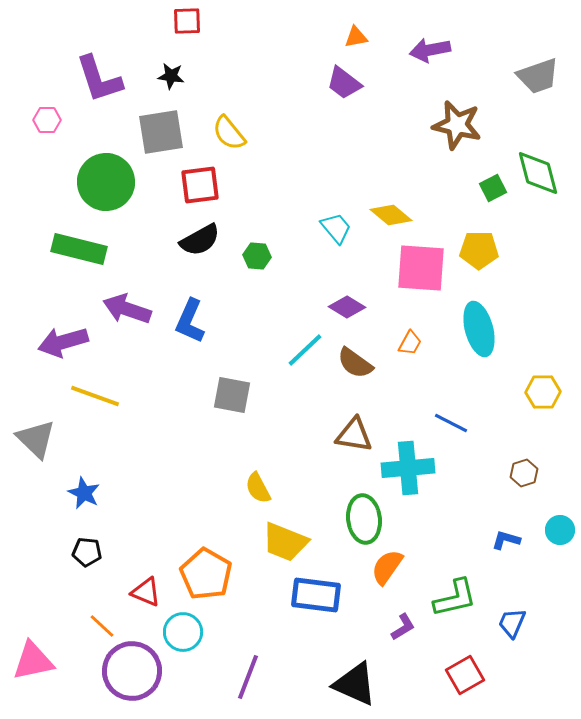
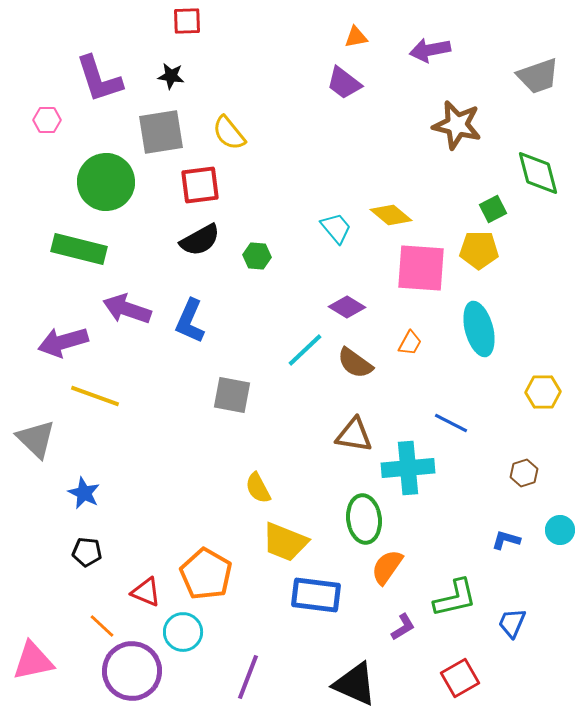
green square at (493, 188): moved 21 px down
red square at (465, 675): moved 5 px left, 3 px down
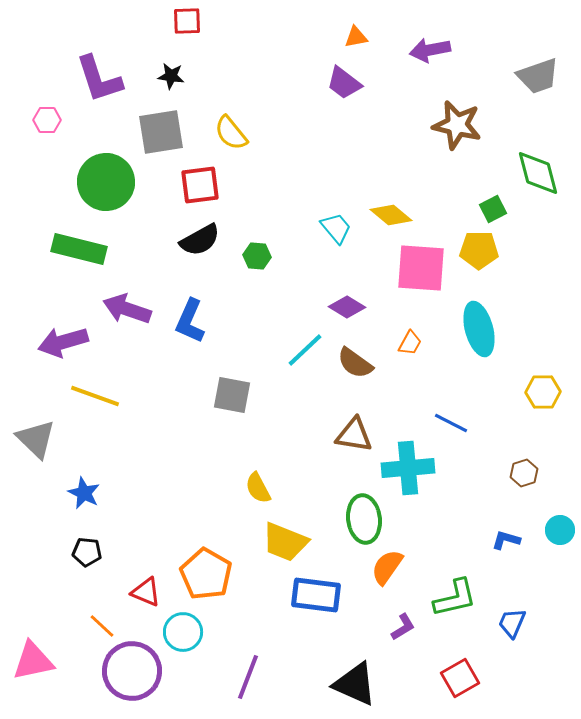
yellow semicircle at (229, 133): moved 2 px right
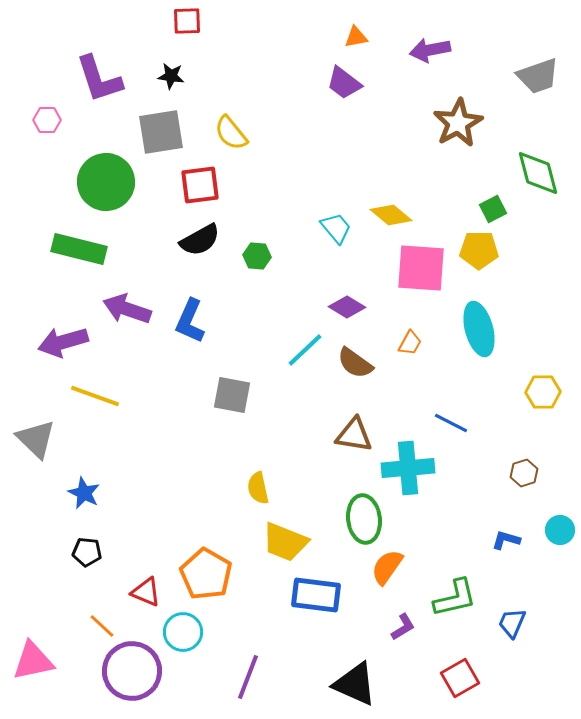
brown star at (457, 125): moved 1 px right, 2 px up; rotated 30 degrees clockwise
yellow semicircle at (258, 488): rotated 16 degrees clockwise
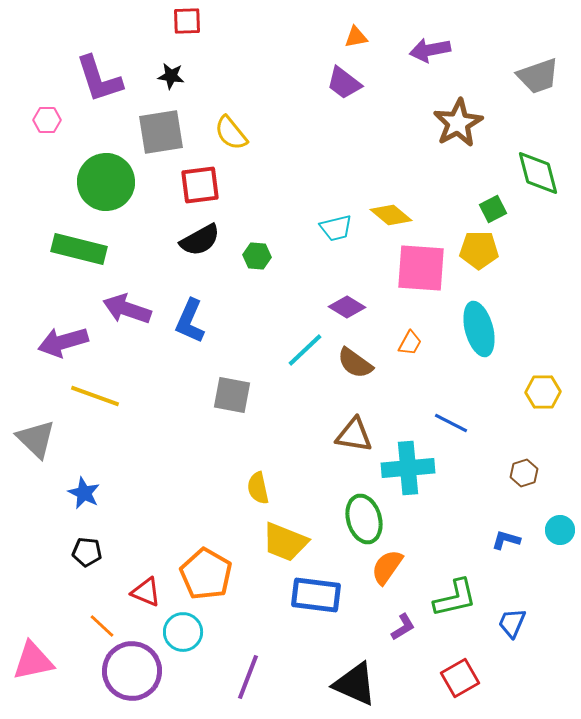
cyan trapezoid at (336, 228): rotated 116 degrees clockwise
green ellipse at (364, 519): rotated 9 degrees counterclockwise
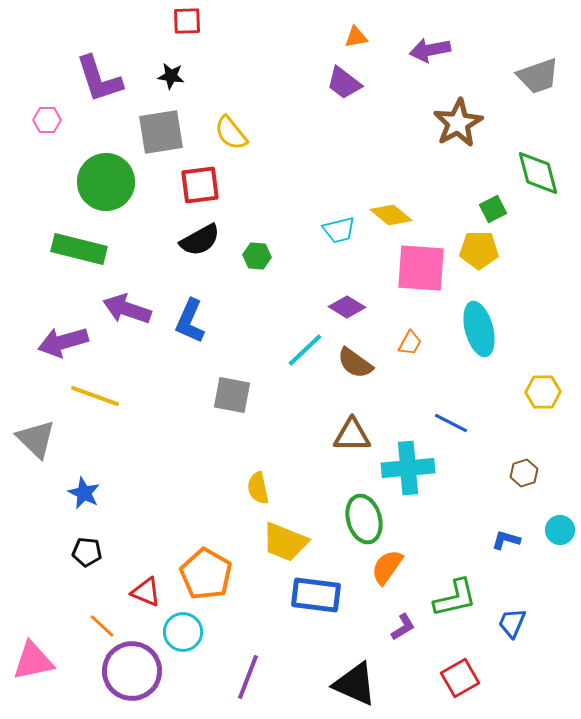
cyan trapezoid at (336, 228): moved 3 px right, 2 px down
brown triangle at (354, 435): moved 2 px left; rotated 9 degrees counterclockwise
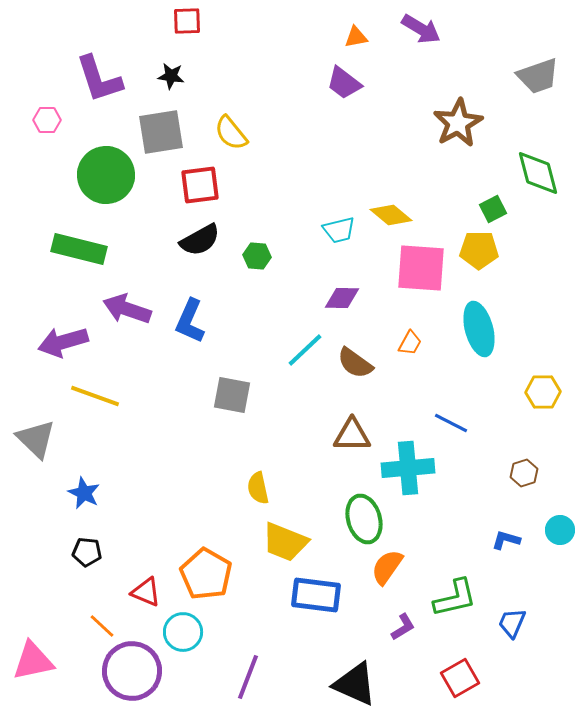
purple arrow at (430, 50): moved 9 px left, 21 px up; rotated 138 degrees counterclockwise
green circle at (106, 182): moved 7 px up
purple diamond at (347, 307): moved 5 px left, 9 px up; rotated 30 degrees counterclockwise
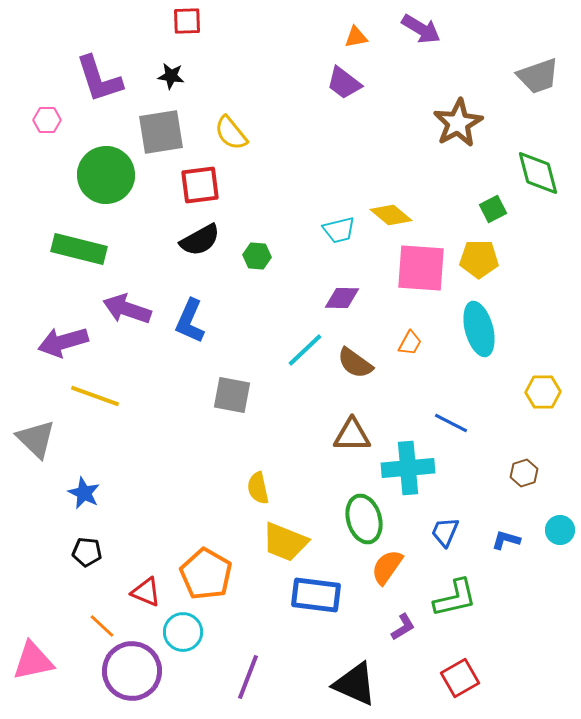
yellow pentagon at (479, 250): moved 9 px down
blue trapezoid at (512, 623): moved 67 px left, 91 px up
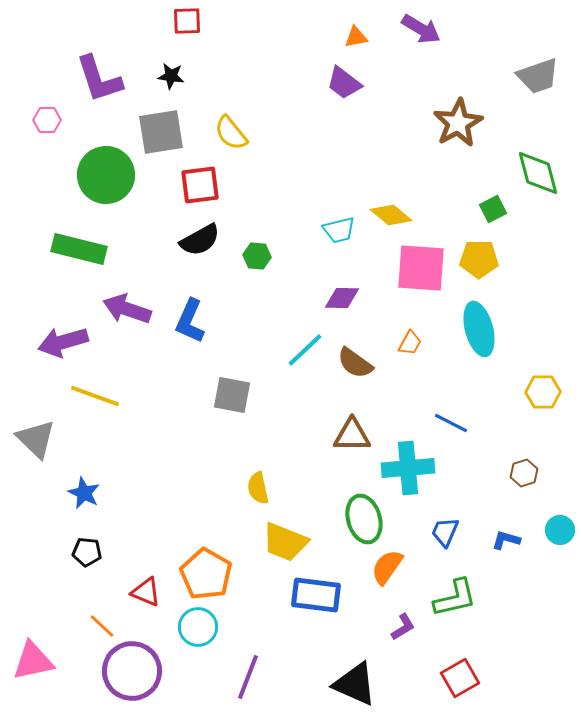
cyan circle at (183, 632): moved 15 px right, 5 px up
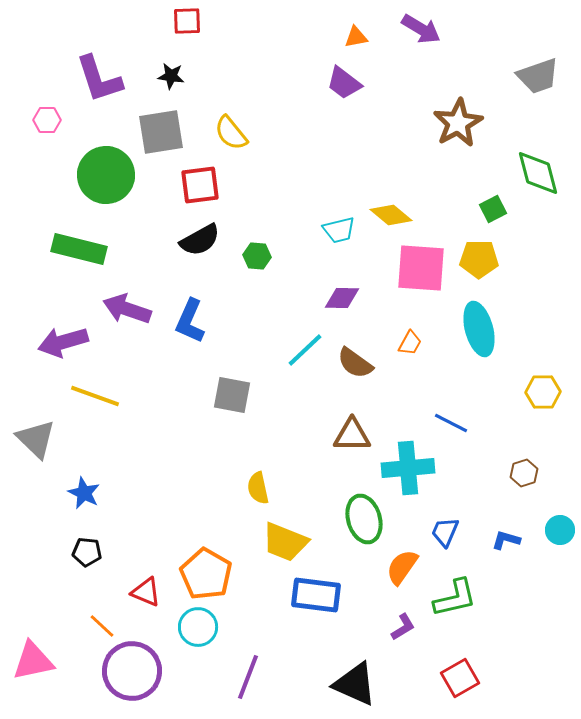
orange semicircle at (387, 567): moved 15 px right
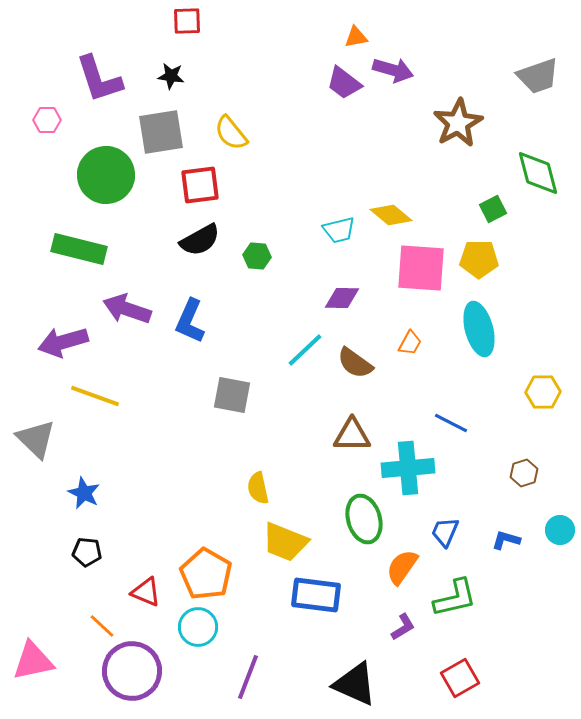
purple arrow at (421, 29): moved 28 px left, 41 px down; rotated 15 degrees counterclockwise
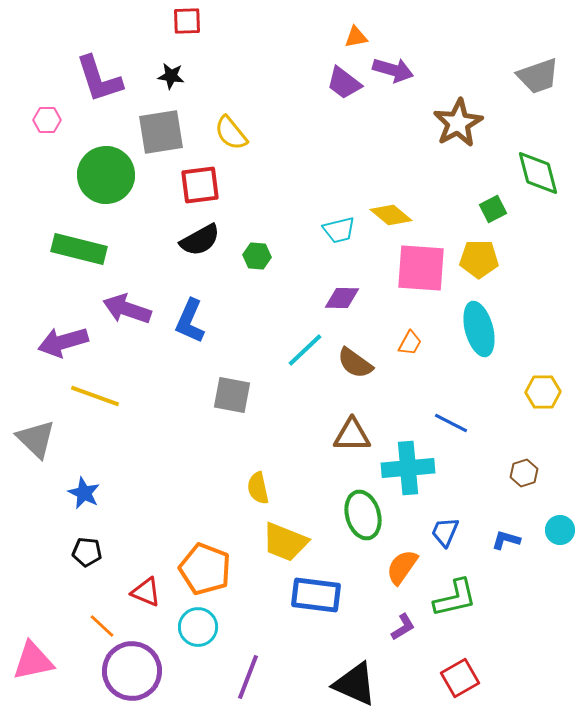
green ellipse at (364, 519): moved 1 px left, 4 px up
orange pentagon at (206, 574): moved 1 px left, 5 px up; rotated 9 degrees counterclockwise
